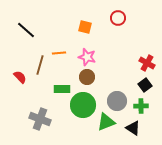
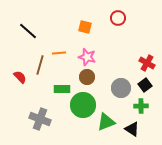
black line: moved 2 px right, 1 px down
gray circle: moved 4 px right, 13 px up
black triangle: moved 1 px left, 1 px down
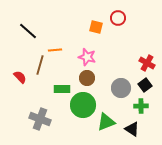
orange square: moved 11 px right
orange line: moved 4 px left, 3 px up
brown circle: moved 1 px down
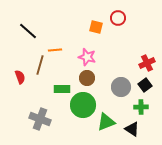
red cross: rotated 35 degrees clockwise
red semicircle: rotated 24 degrees clockwise
gray circle: moved 1 px up
green cross: moved 1 px down
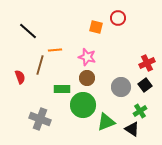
green cross: moved 1 px left, 4 px down; rotated 32 degrees counterclockwise
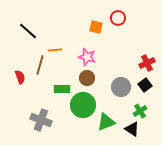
gray cross: moved 1 px right, 1 px down
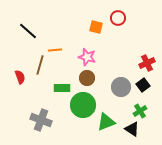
black square: moved 2 px left
green rectangle: moved 1 px up
